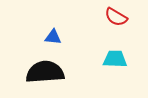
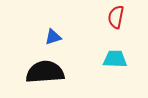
red semicircle: rotated 70 degrees clockwise
blue triangle: rotated 24 degrees counterclockwise
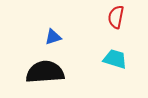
cyan trapezoid: rotated 15 degrees clockwise
